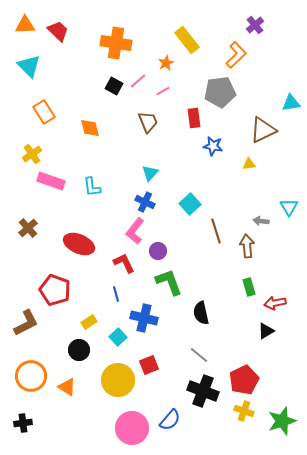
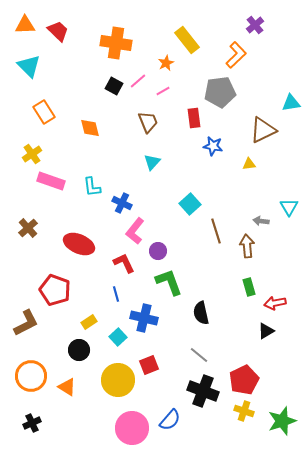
cyan triangle at (150, 173): moved 2 px right, 11 px up
blue cross at (145, 202): moved 23 px left, 1 px down
black cross at (23, 423): moved 9 px right; rotated 18 degrees counterclockwise
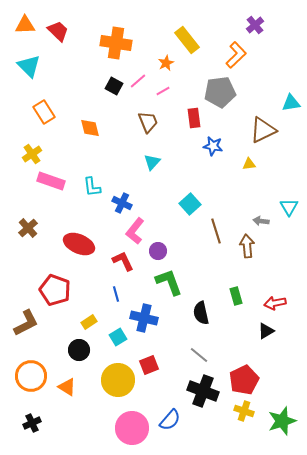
red L-shape at (124, 263): moved 1 px left, 2 px up
green rectangle at (249, 287): moved 13 px left, 9 px down
cyan square at (118, 337): rotated 12 degrees clockwise
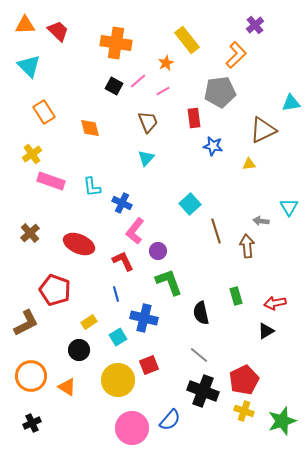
cyan triangle at (152, 162): moved 6 px left, 4 px up
brown cross at (28, 228): moved 2 px right, 5 px down
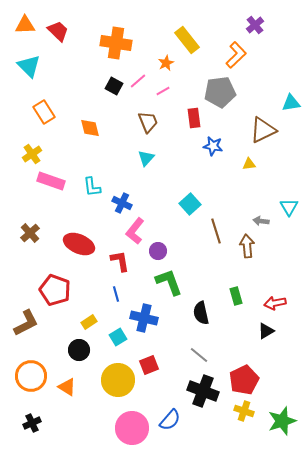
red L-shape at (123, 261): moved 3 px left; rotated 15 degrees clockwise
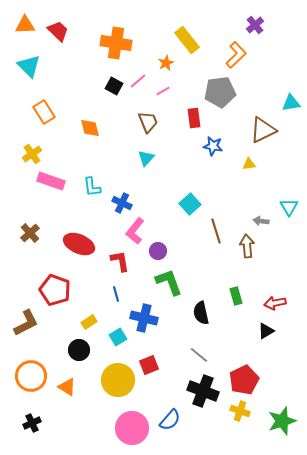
yellow cross at (244, 411): moved 4 px left
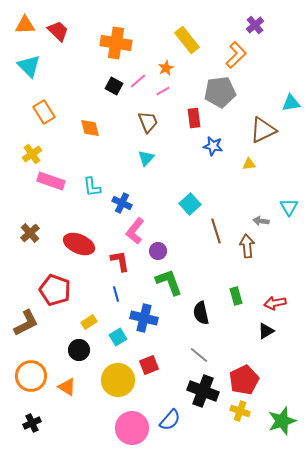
orange star at (166, 63): moved 5 px down
